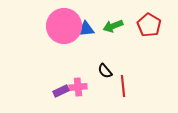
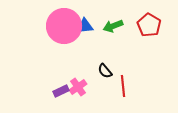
blue triangle: moved 1 px left, 3 px up
pink cross: rotated 30 degrees counterclockwise
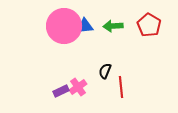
green arrow: rotated 18 degrees clockwise
black semicircle: rotated 63 degrees clockwise
red line: moved 2 px left, 1 px down
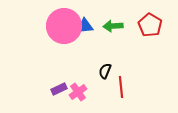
red pentagon: moved 1 px right
pink cross: moved 5 px down
purple rectangle: moved 2 px left, 2 px up
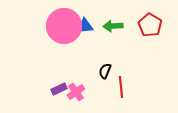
pink cross: moved 2 px left
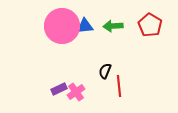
pink circle: moved 2 px left
red line: moved 2 px left, 1 px up
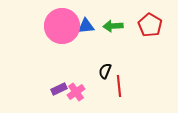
blue triangle: moved 1 px right
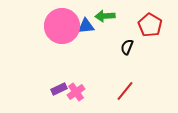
green arrow: moved 8 px left, 10 px up
black semicircle: moved 22 px right, 24 px up
red line: moved 6 px right, 5 px down; rotated 45 degrees clockwise
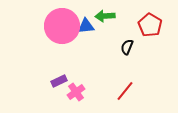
purple rectangle: moved 8 px up
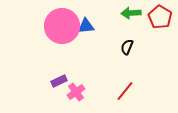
green arrow: moved 26 px right, 3 px up
red pentagon: moved 10 px right, 8 px up
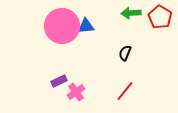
black semicircle: moved 2 px left, 6 px down
